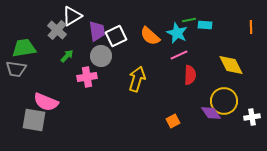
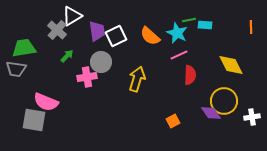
gray circle: moved 6 px down
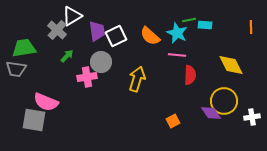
pink line: moved 2 px left; rotated 30 degrees clockwise
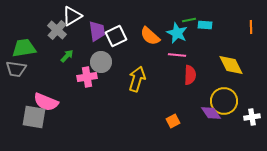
gray square: moved 3 px up
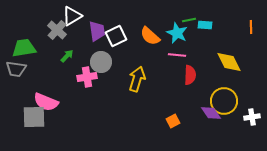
yellow diamond: moved 2 px left, 3 px up
gray square: rotated 10 degrees counterclockwise
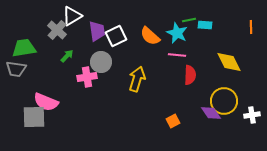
white cross: moved 2 px up
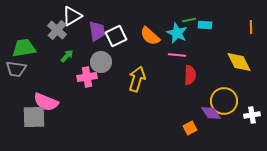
yellow diamond: moved 10 px right
orange square: moved 17 px right, 7 px down
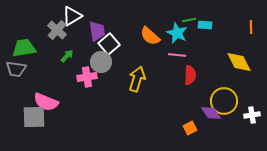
white square: moved 7 px left, 8 px down; rotated 15 degrees counterclockwise
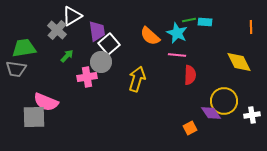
cyan rectangle: moved 3 px up
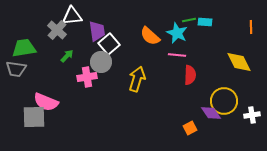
white triangle: rotated 25 degrees clockwise
